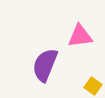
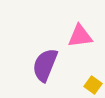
yellow square: moved 1 px up
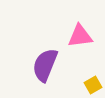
yellow square: rotated 24 degrees clockwise
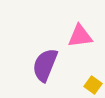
yellow square: rotated 24 degrees counterclockwise
